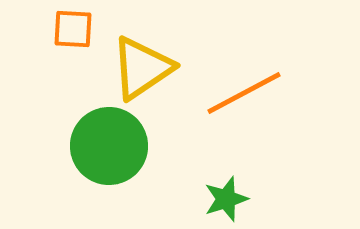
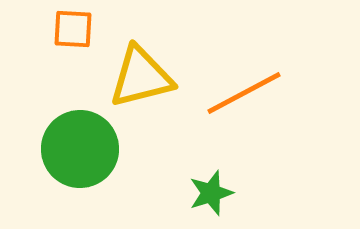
yellow triangle: moved 1 px left, 9 px down; rotated 20 degrees clockwise
green circle: moved 29 px left, 3 px down
green star: moved 15 px left, 6 px up
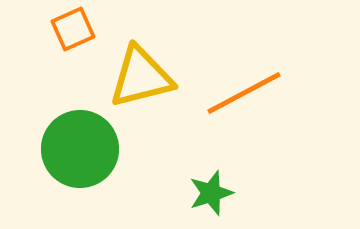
orange square: rotated 27 degrees counterclockwise
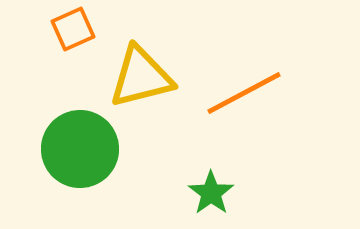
green star: rotated 18 degrees counterclockwise
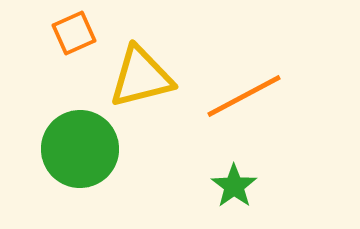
orange square: moved 1 px right, 4 px down
orange line: moved 3 px down
green star: moved 23 px right, 7 px up
